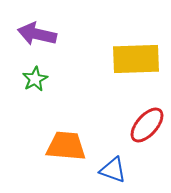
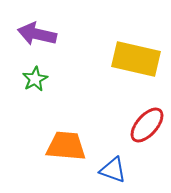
yellow rectangle: rotated 15 degrees clockwise
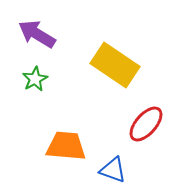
purple arrow: rotated 18 degrees clockwise
yellow rectangle: moved 21 px left, 6 px down; rotated 21 degrees clockwise
red ellipse: moved 1 px left, 1 px up
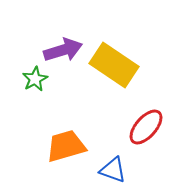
purple arrow: moved 26 px right, 16 px down; rotated 132 degrees clockwise
yellow rectangle: moved 1 px left
red ellipse: moved 3 px down
orange trapezoid: rotated 21 degrees counterclockwise
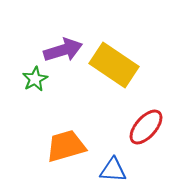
blue triangle: rotated 16 degrees counterclockwise
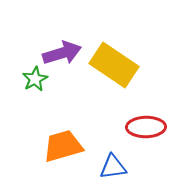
purple arrow: moved 1 px left, 3 px down
red ellipse: rotated 48 degrees clockwise
orange trapezoid: moved 3 px left
blue triangle: moved 3 px up; rotated 12 degrees counterclockwise
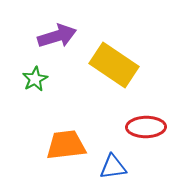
purple arrow: moved 5 px left, 17 px up
orange trapezoid: moved 3 px right, 1 px up; rotated 9 degrees clockwise
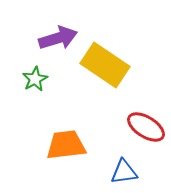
purple arrow: moved 1 px right, 2 px down
yellow rectangle: moved 9 px left
red ellipse: rotated 33 degrees clockwise
blue triangle: moved 11 px right, 5 px down
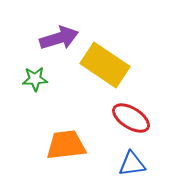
purple arrow: moved 1 px right
green star: rotated 25 degrees clockwise
red ellipse: moved 15 px left, 9 px up
blue triangle: moved 8 px right, 8 px up
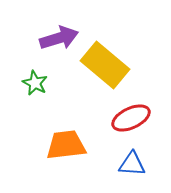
yellow rectangle: rotated 6 degrees clockwise
green star: moved 4 px down; rotated 30 degrees clockwise
red ellipse: rotated 57 degrees counterclockwise
blue triangle: rotated 12 degrees clockwise
